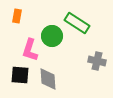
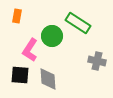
green rectangle: moved 1 px right
pink L-shape: rotated 15 degrees clockwise
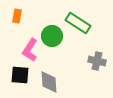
gray diamond: moved 1 px right, 3 px down
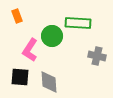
orange rectangle: rotated 32 degrees counterclockwise
green rectangle: rotated 30 degrees counterclockwise
gray cross: moved 5 px up
black square: moved 2 px down
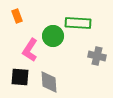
green circle: moved 1 px right
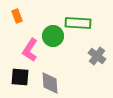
gray cross: rotated 24 degrees clockwise
gray diamond: moved 1 px right, 1 px down
